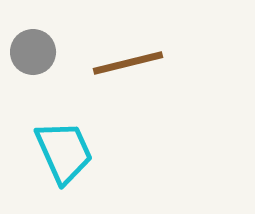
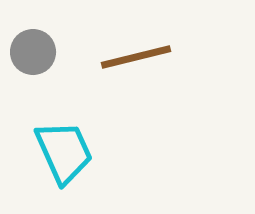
brown line: moved 8 px right, 6 px up
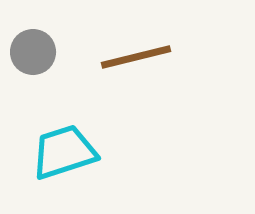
cyan trapezoid: rotated 84 degrees counterclockwise
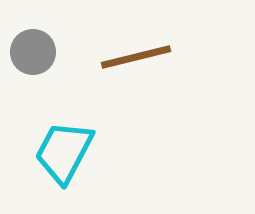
cyan trapezoid: rotated 44 degrees counterclockwise
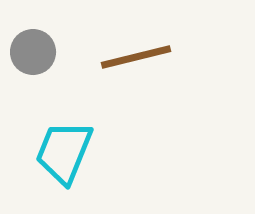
cyan trapezoid: rotated 6 degrees counterclockwise
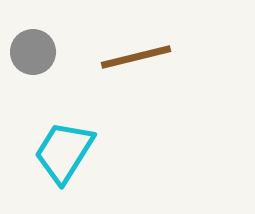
cyan trapezoid: rotated 10 degrees clockwise
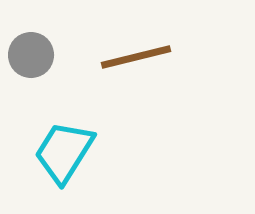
gray circle: moved 2 px left, 3 px down
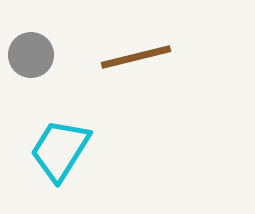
cyan trapezoid: moved 4 px left, 2 px up
